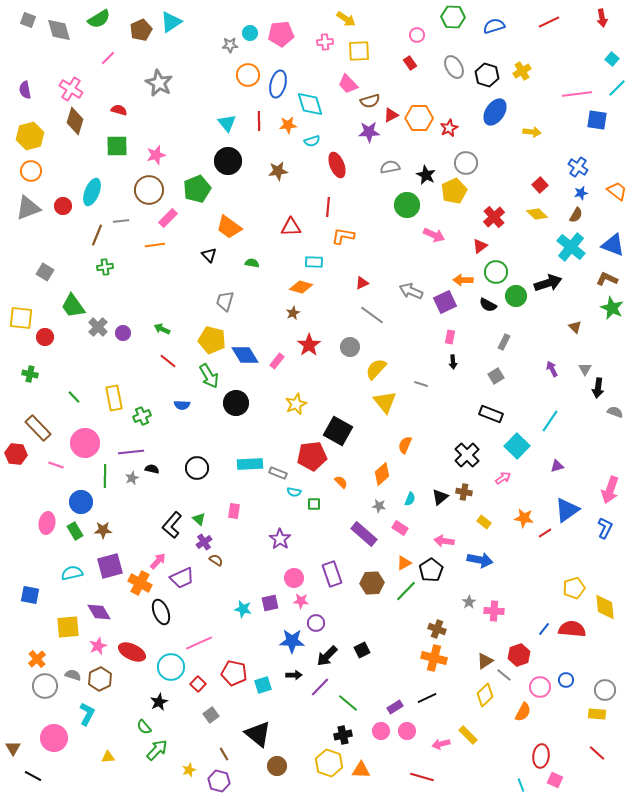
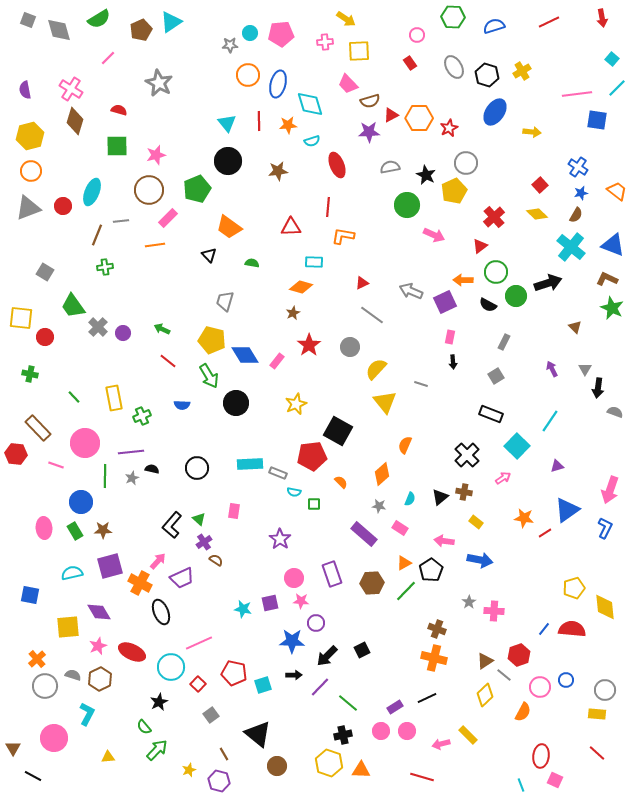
yellow rectangle at (484, 522): moved 8 px left
pink ellipse at (47, 523): moved 3 px left, 5 px down; rotated 15 degrees counterclockwise
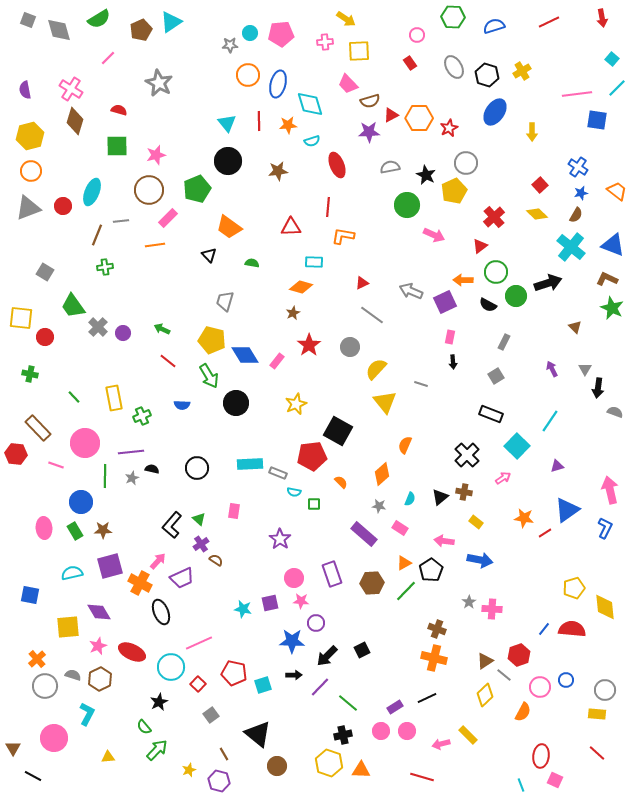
yellow arrow at (532, 132): rotated 84 degrees clockwise
pink arrow at (610, 490): rotated 148 degrees clockwise
purple cross at (204, 542): moved 3 px left, 2 px down
pink cross at (494, 611): moved 2 px left, 2 px up
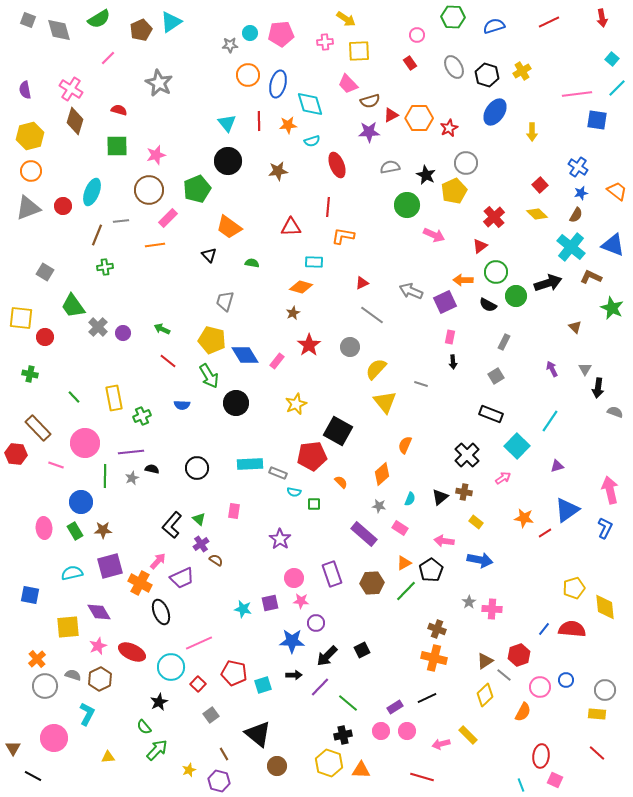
brown L-shape at (607, 279): moved 16 px left, 2 px up
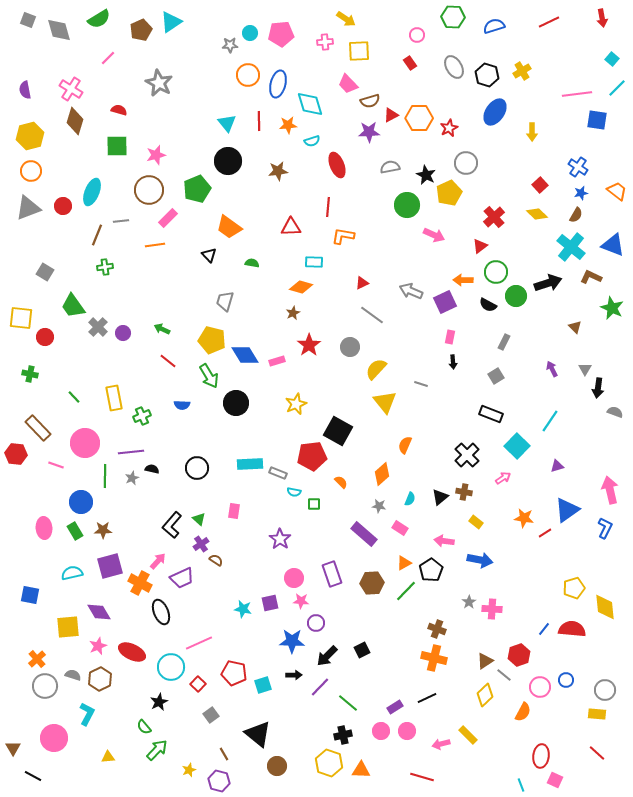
yellow pentagon at (454, 191): moved 5 px left, 2 px down
pink rectangle at (277, 361): rotated 35 degrees clockwise
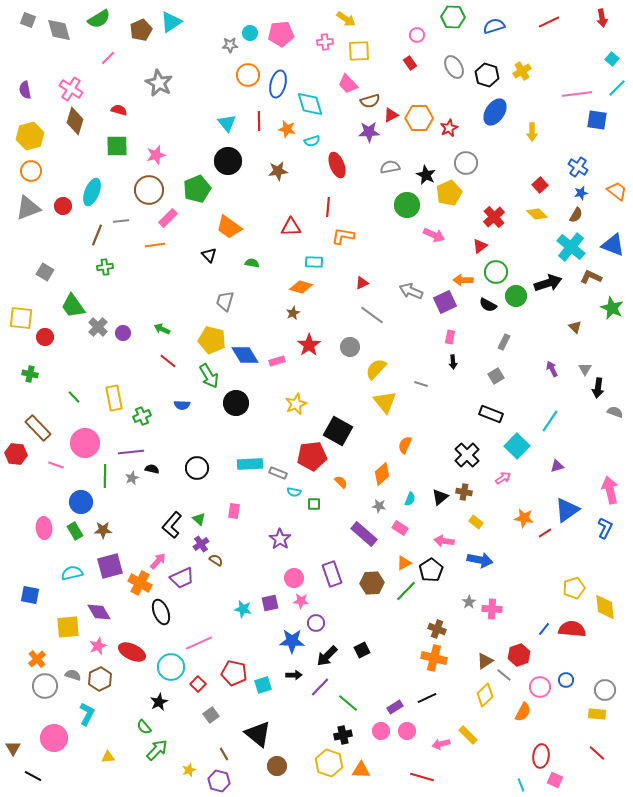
orange star at (288, 125): moved 1 px left, 4 px down; rotated 18 degrees clockwise
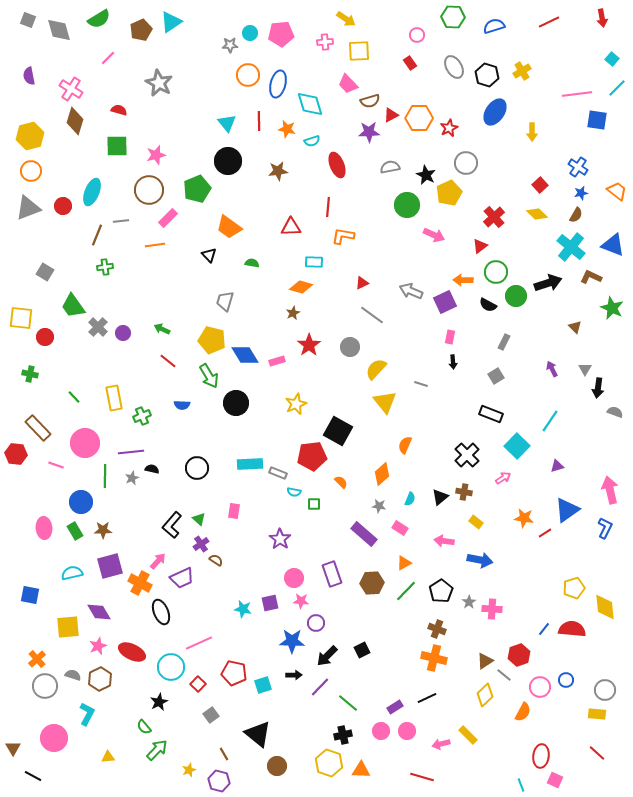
purple semicircle at (25, 90): moved 4 px right, 14 px up
black pentagon at (431, 570): moved 10 px right, 21 px down
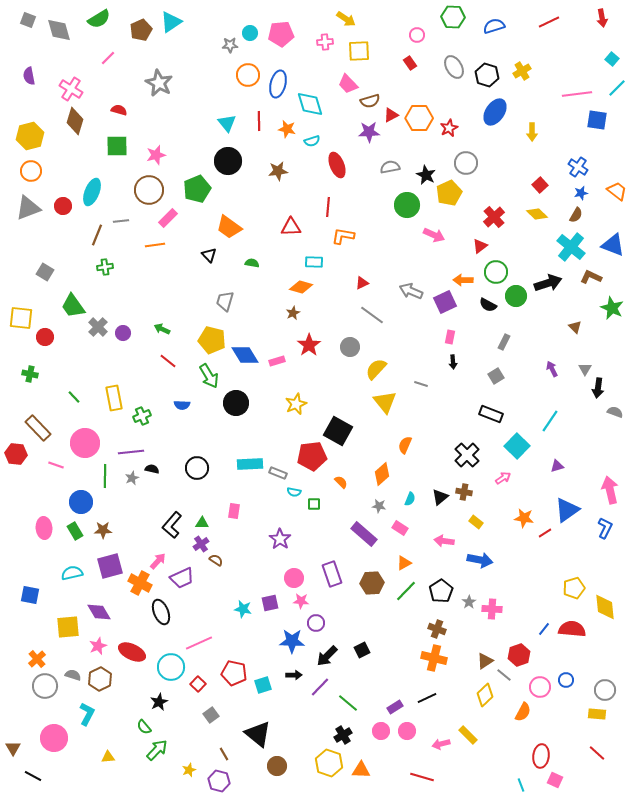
green triangle at (199, 519): moved 3 px right, 4 px down; rotated 40 degrees counterclockwise
black cross at (343, 735): rotated 18 degrees counterclockwise
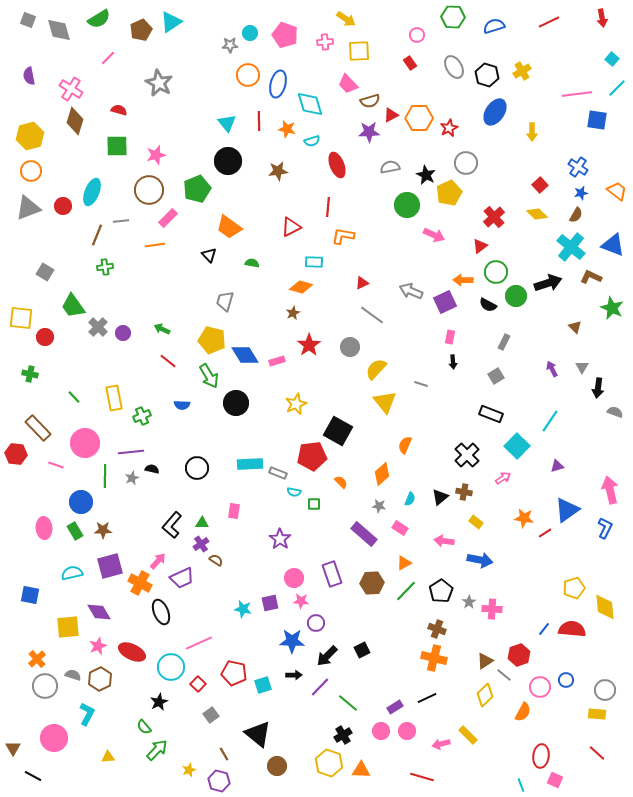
pink pentagon at (281, 34): moved 4 px right, 1 px down; rotated 25 degrees clockwise
red triangle at (291, 227): rotated 25 degrees counterclockwise
gray triangle at (585, 369): moved 3 px left, 2 px up
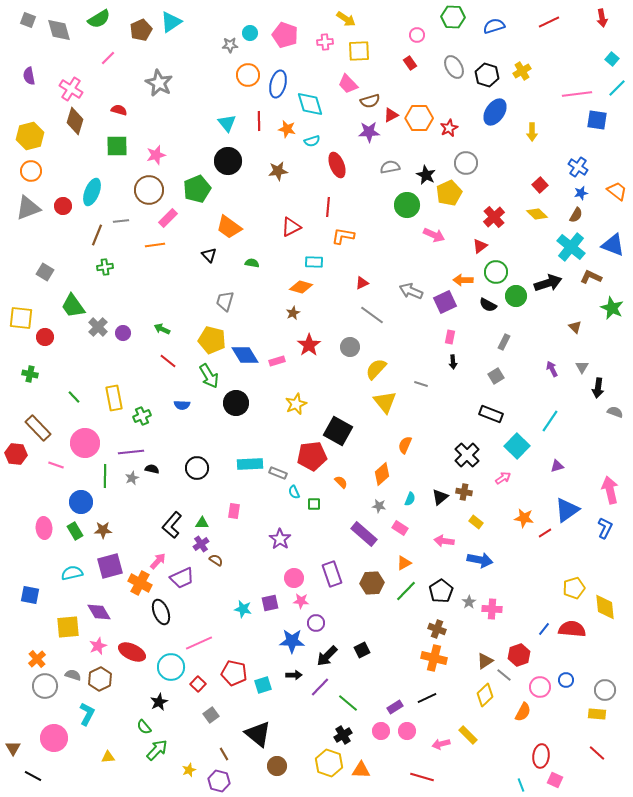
cyan semicircle at (294, 492): rotated 56 degrees clockwise
